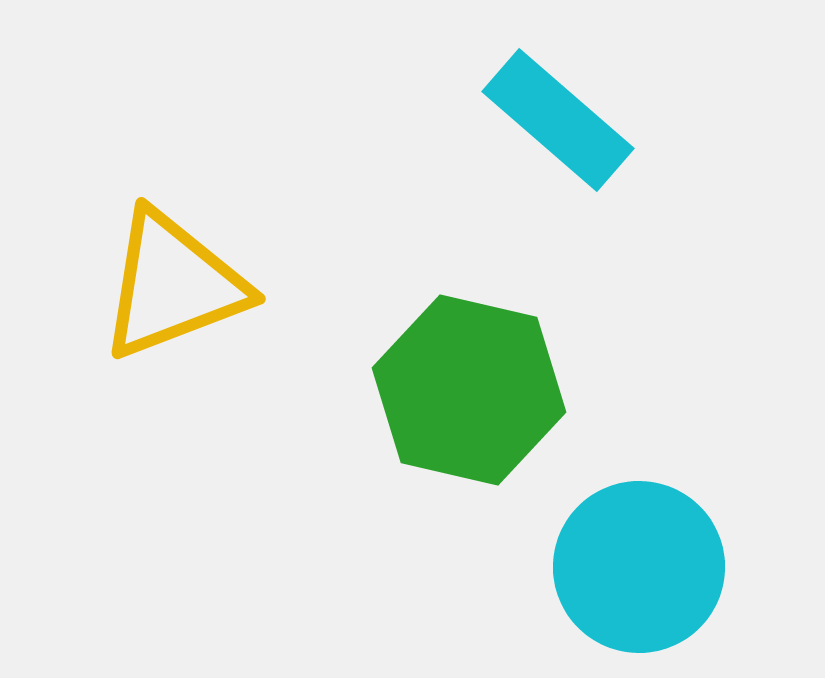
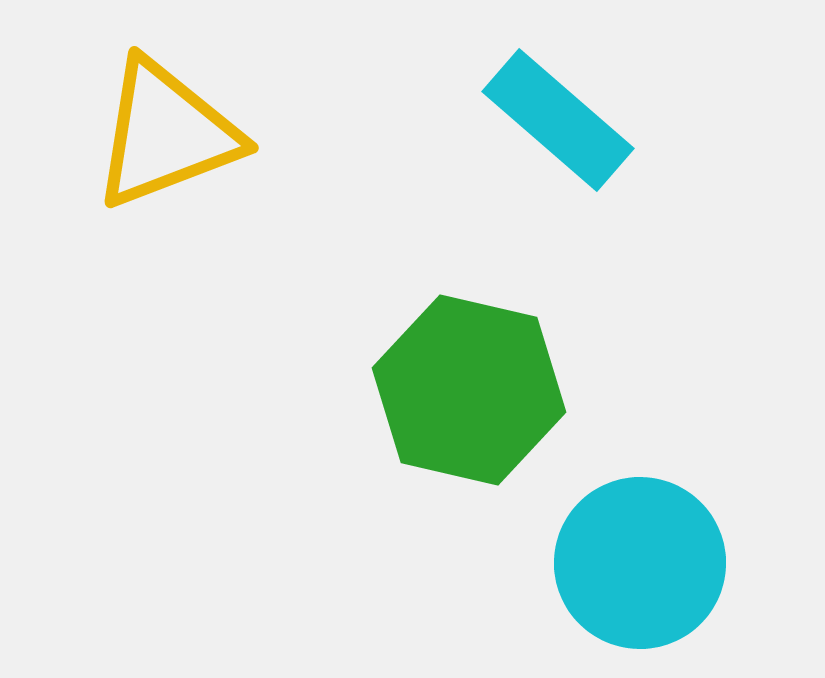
yellow triangle: moved 7 px left, 151 px up
cyan circle: moved 1 px right, 4 px up
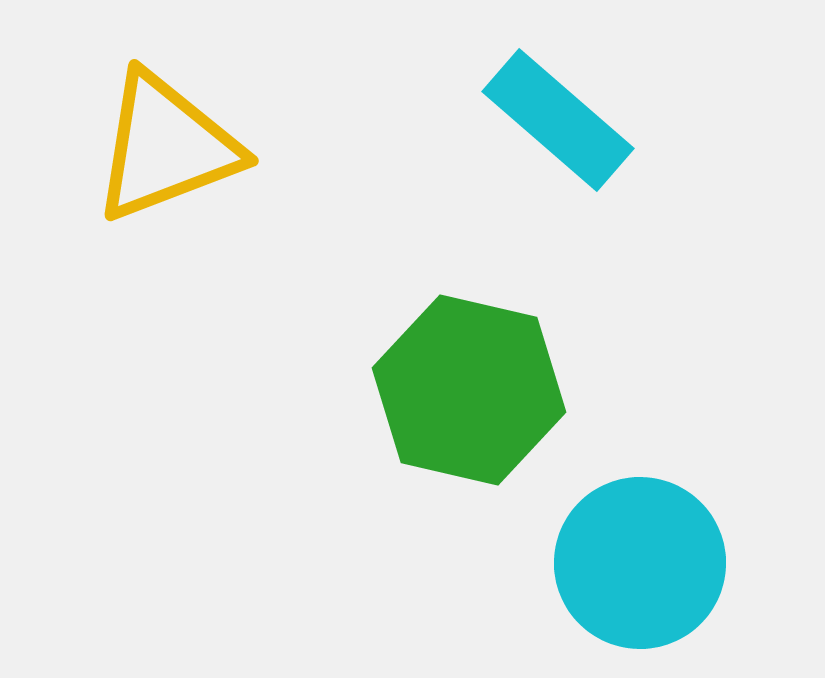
yellow triangle: moved 13 px down
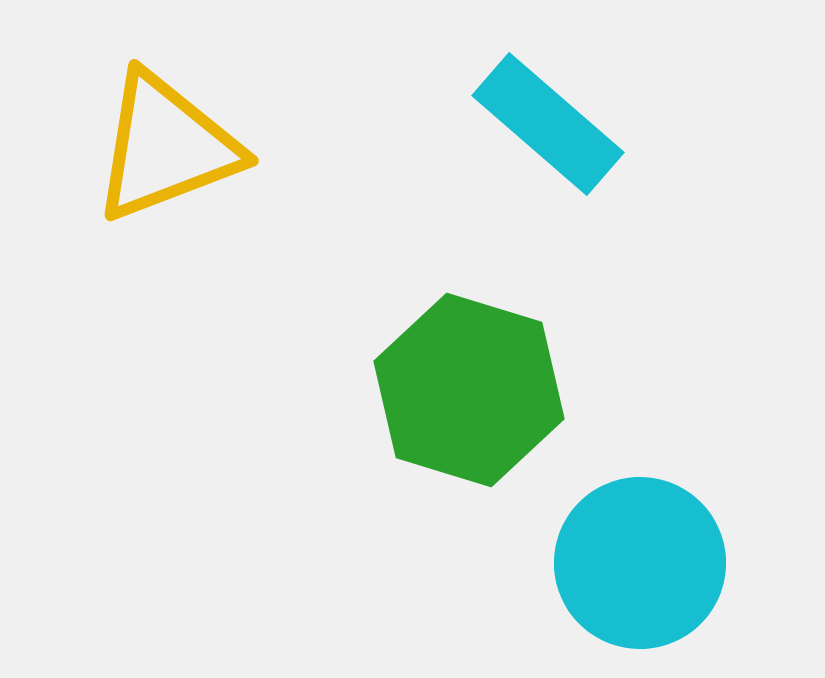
cyan rectangle: moved 10 px left, 4 px down
green hexagon: rotated 4 degrees clockwise
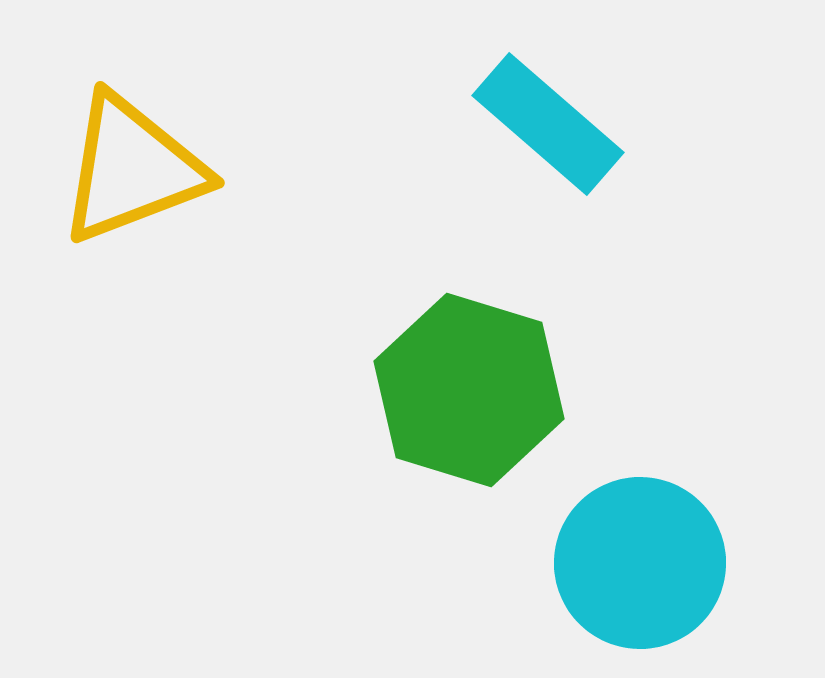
yellow triangle: moved 34 px left, 22 px down
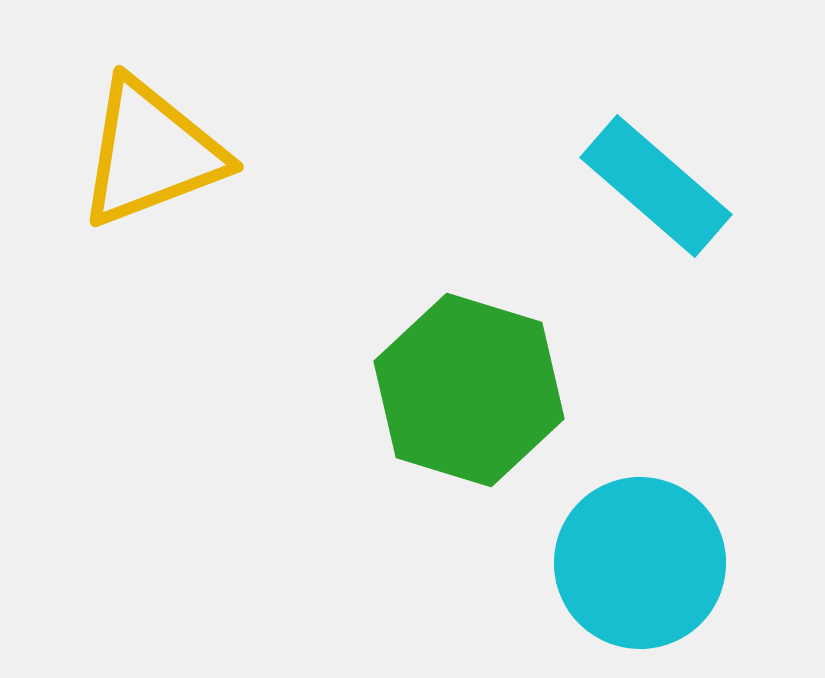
cyan rectangle: moved 108 px right, 62 px down
yellow triangle: moved 19 px right, 16 px up
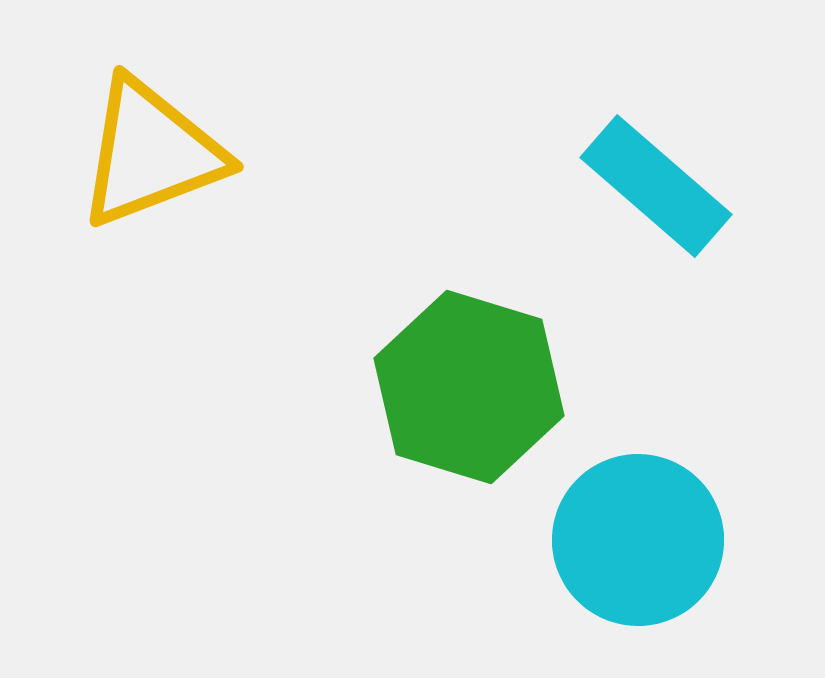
green hexagon: moved 3 px up
cyan circle: moved 2 px left, 23 px up
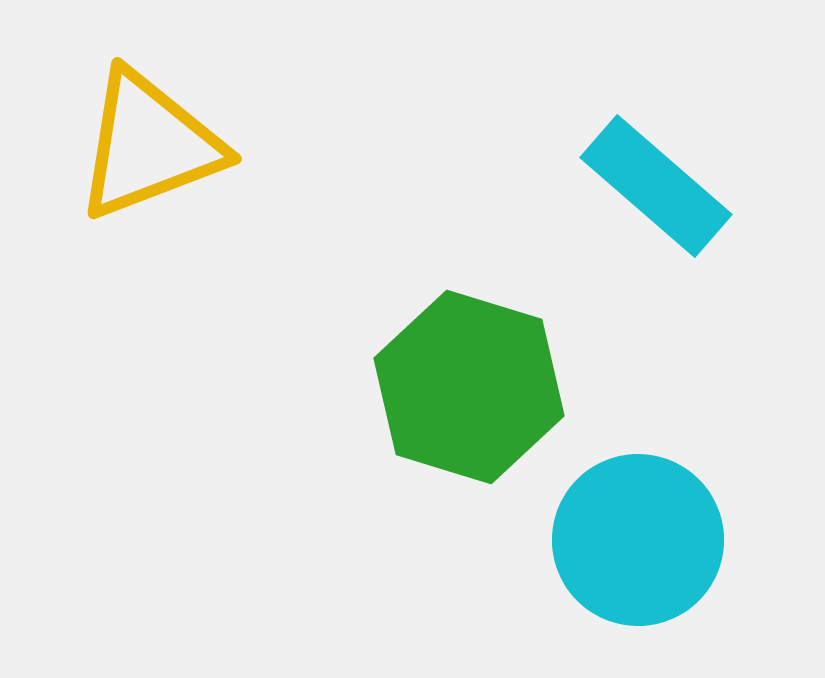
yellow triangle: moved 2 px left, 8 px up
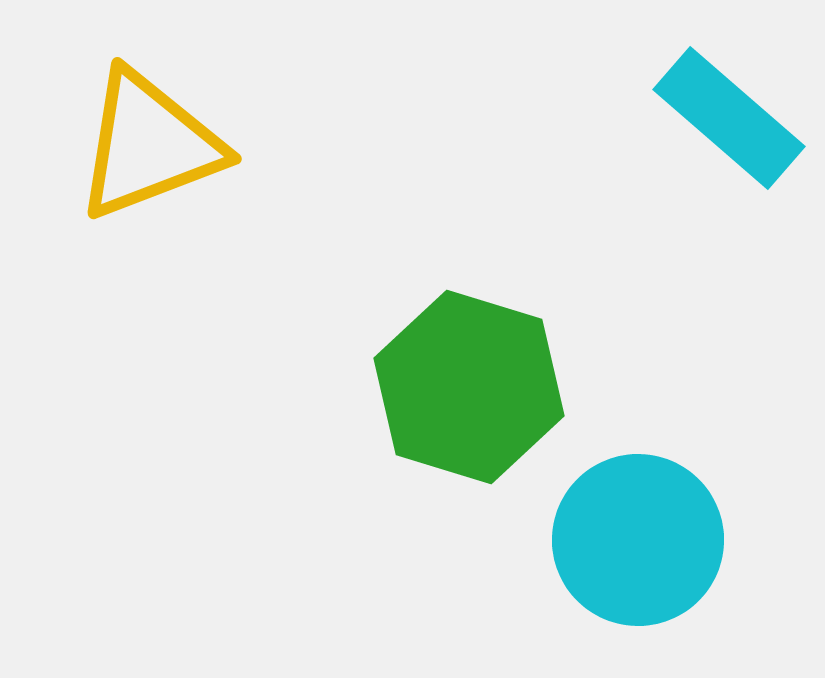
cyan rectangle: moved 73 px right, 68 px up
